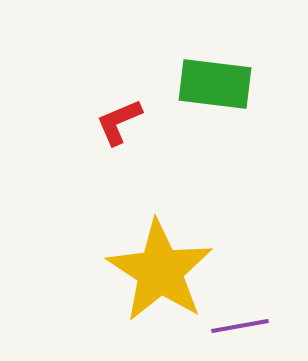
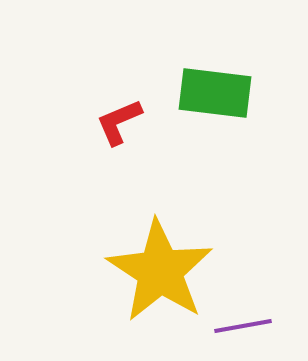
green rectangle: moved 9 px down
purple line: moved 3 px right
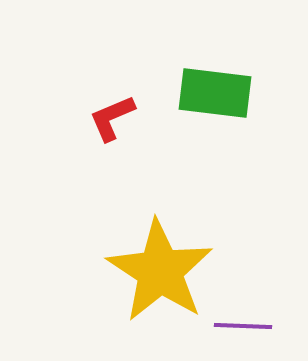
red L-shape: moved 7 px left, 4 px up
purple line: rotated 12 degrees clockwise
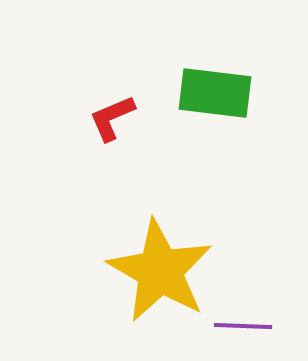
yellow star: rotated 3 degrees counterclockwise
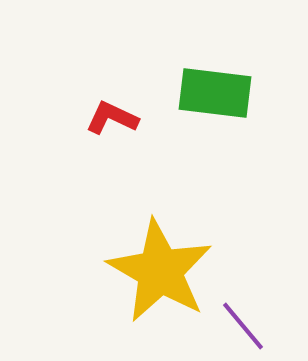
red L-shape: rotated 48 degrees clockwise
purple line: rotated 48 degrees clockwise
